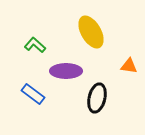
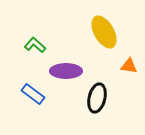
yellow ellipse: moved 13 px right
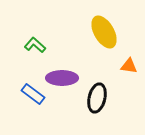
purple ellipse: moved 4 px left, 7 px down
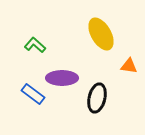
yellow ellipse: moved 3 px left, 2 px down
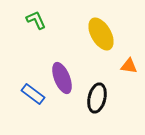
green L-shape: moved 1 px right, 25 px up; rotated 25 degrees clockwise
purple ellipse: rotated 68 degrees clockwise
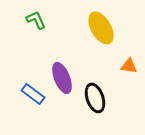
yellow ellipse: moved 6 px up
black ellipse: moved 2 px left; rotated 32 degrees counterclockwise
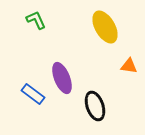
yellow ellipse: moved 4 px right, 1 px up
black ellipse: moved 8 px down
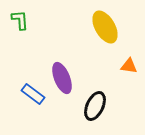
green L-shape: moved 16 px left; rotated 20 degrees clockwise
black ellipse: rotated 44 degrees clockwise
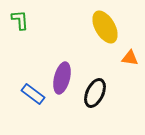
orange triangle: moved 1 px right, 8 px up
purple ellipse: rotated 36 degrees clockwise
black ellipse: moved 13 px up
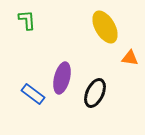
green L-shape: moved 7 px right
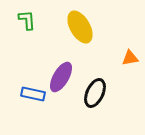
yellow ellipse: moved 25 px left
orange triangle: rotated 18 degrees counterclockwise
purple ellipse: moved 1 px left, 1 px up; rotated 16 degrees clockwise
blue rectangle: rotated 25 degrees counterclockwise
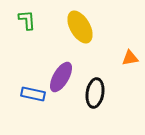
black ellipse: rotated 16 degrees counterclockwise
